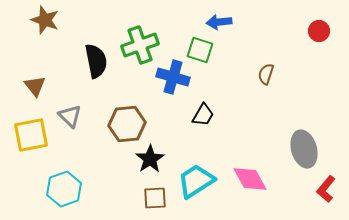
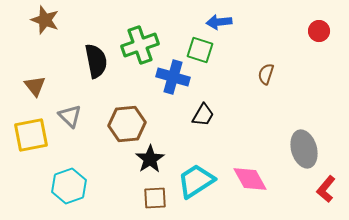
cyan hexagon: moved 5 px right, 3 px up
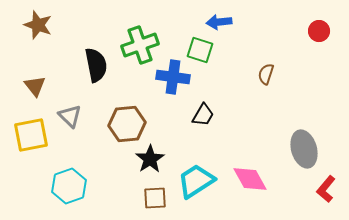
brown star: moved 7 px left, 5 px down
black semicircle: moved 4 px down
blue cross: rotated 8 degrees counterclockwise
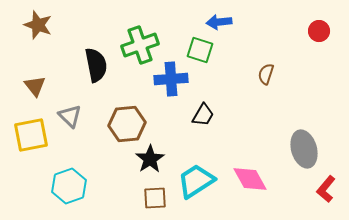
blue cross: moved 2 px left, 2 px down; rotated 12 degrees counterclockwise
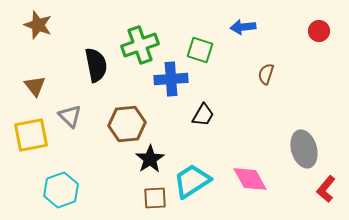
blue arrow: moved 24 px right, 5 px down
cyan trapezoid: moved 4 px left
cyan hexagon: moved 8 px left, 4 px down
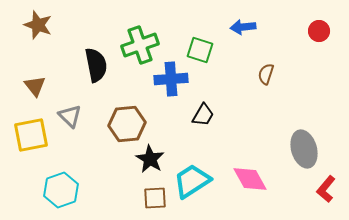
black star: rotated 8 degrees counterclockwise
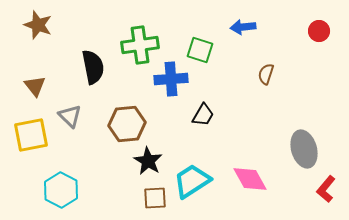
green cross: rotated 12 degrees clockwise
black semicircle: moved 3 px left, 2 px down
black star: moved 2 px left, 2 px down
cyan hexagon: rotated 12 degrees counterclockwise
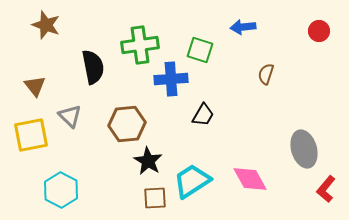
brown star: moved 8 px right
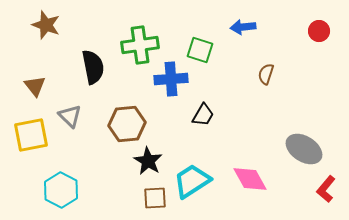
gray ellipse: rotated 42 degrees counterclockwise
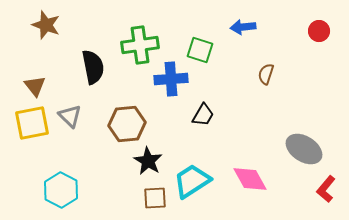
yellow square: moved 1 px right, 12 px up
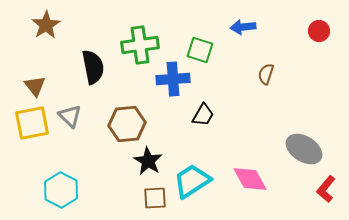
brown star: rotated 20 degrees clockwise
blue cross: moved 2 px right
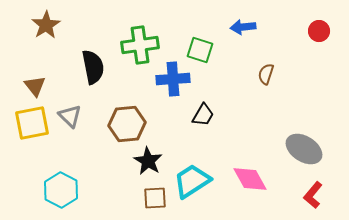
red L-shape: moved 13 px left, 6 px down
